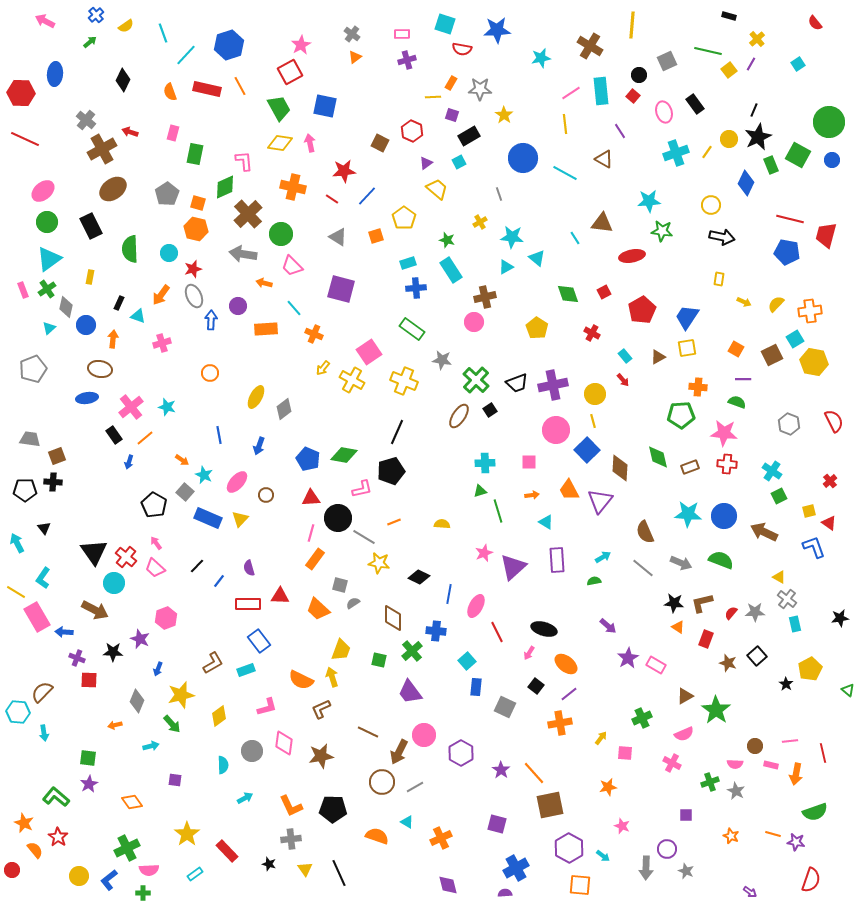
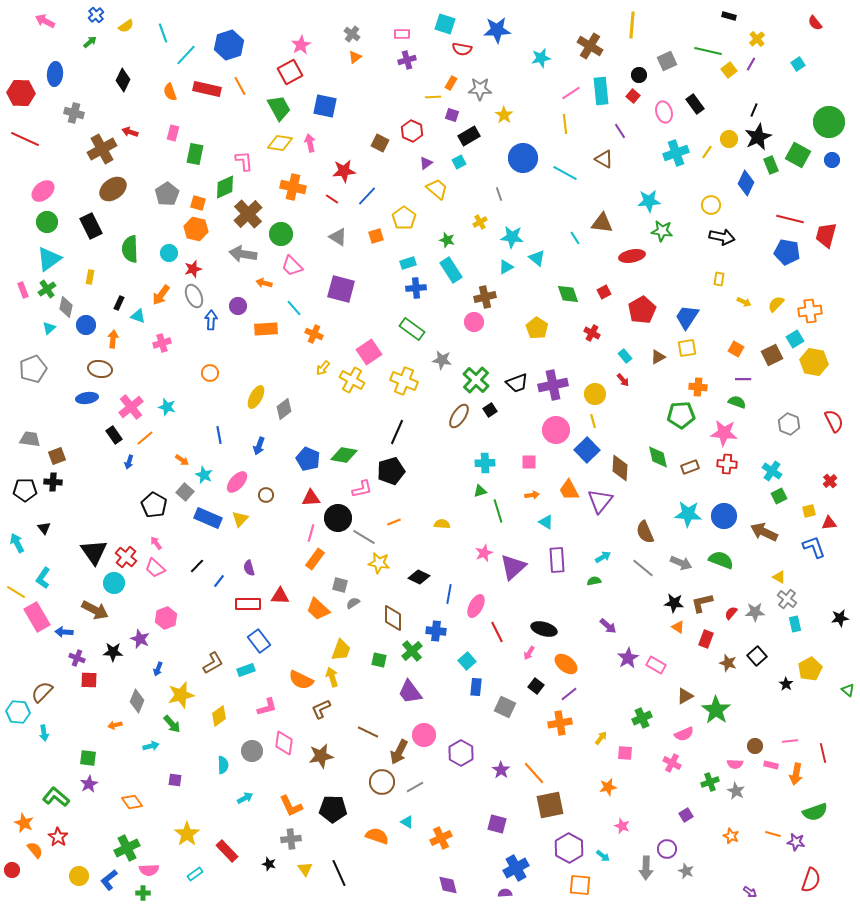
gray cross at (86, 120): moved 12 px left, 7 px up; rotated 24 degrees counterclockwise
red triangle at (829, 523): rotated 42 degrees counterclockwise
purple square at (686, 815): rotated 32 degrees counterclockwise
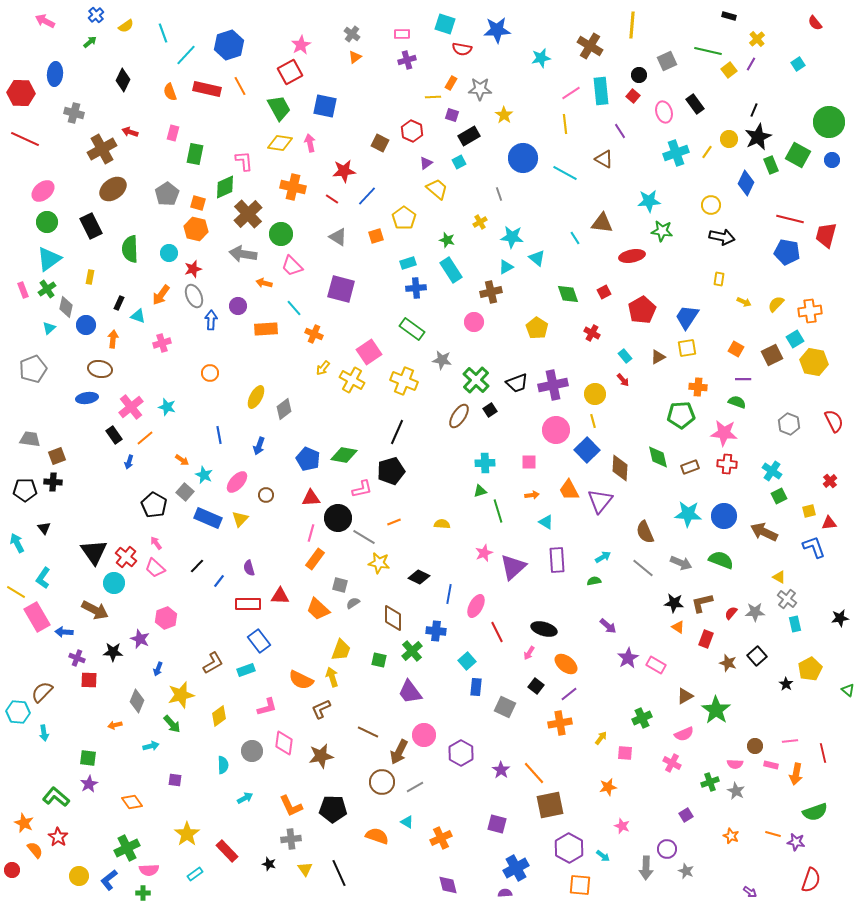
brown cross at (485, 297): moved 6 px right, 5 px up
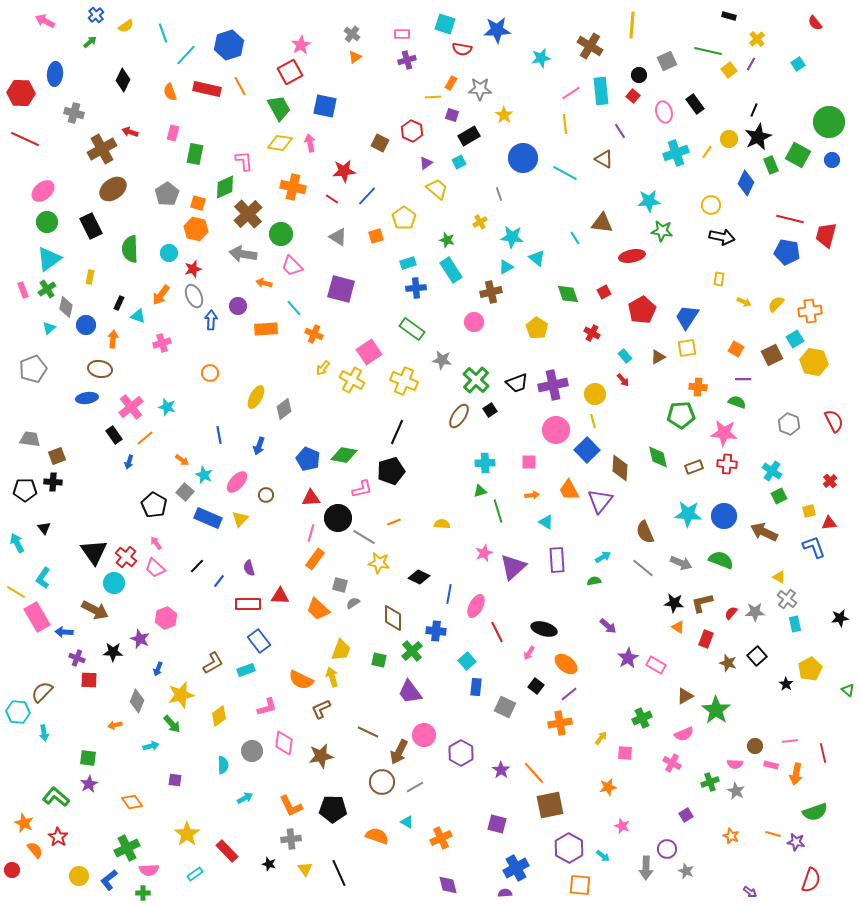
brown rectangle at (690, 467): moved 4 px right
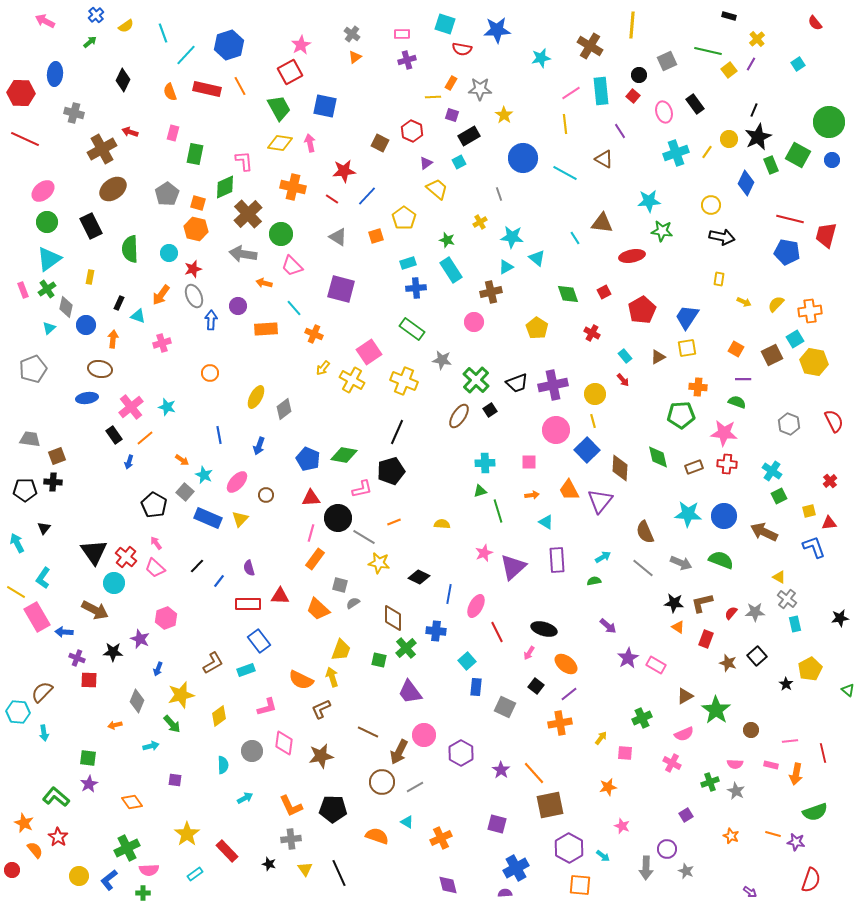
black triangle at (44, 528): rotated 16 degrees clockwise
green cross at (412, 651): moved 6 px left, 3 px up
brown circle at (755, 746): moved 4 px left, 16 px up
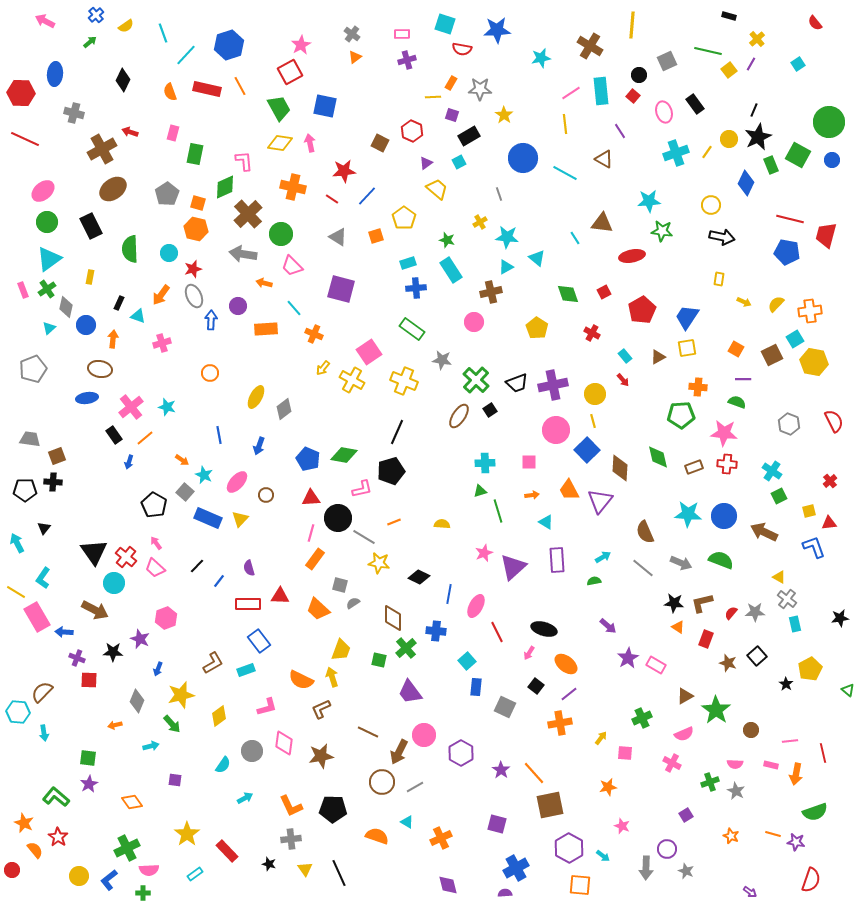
cyan star at (512, 237): moved 5 px left
cyan semicircle at (223, 765): rotated 36 degrees clockwise
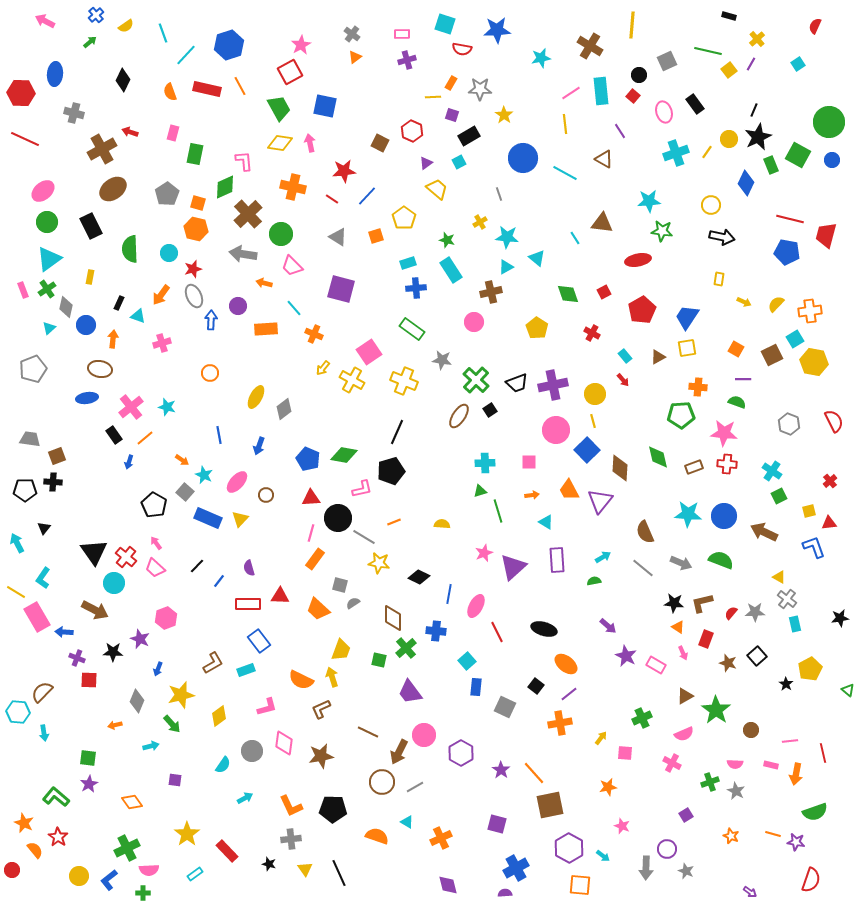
red semicircle at (815, 23): moved 3 px down; rotated 63 degrees clockwise
red ellipse at (632, 256): moved 6 px right, 4 px down
pink arrow at (529, 653): moved 154 px right; rotated 56 degrees counterclockwise
purple star at (628, 658): moved 2 px left, 2 px up; rotated 15 degrees counterclockwise
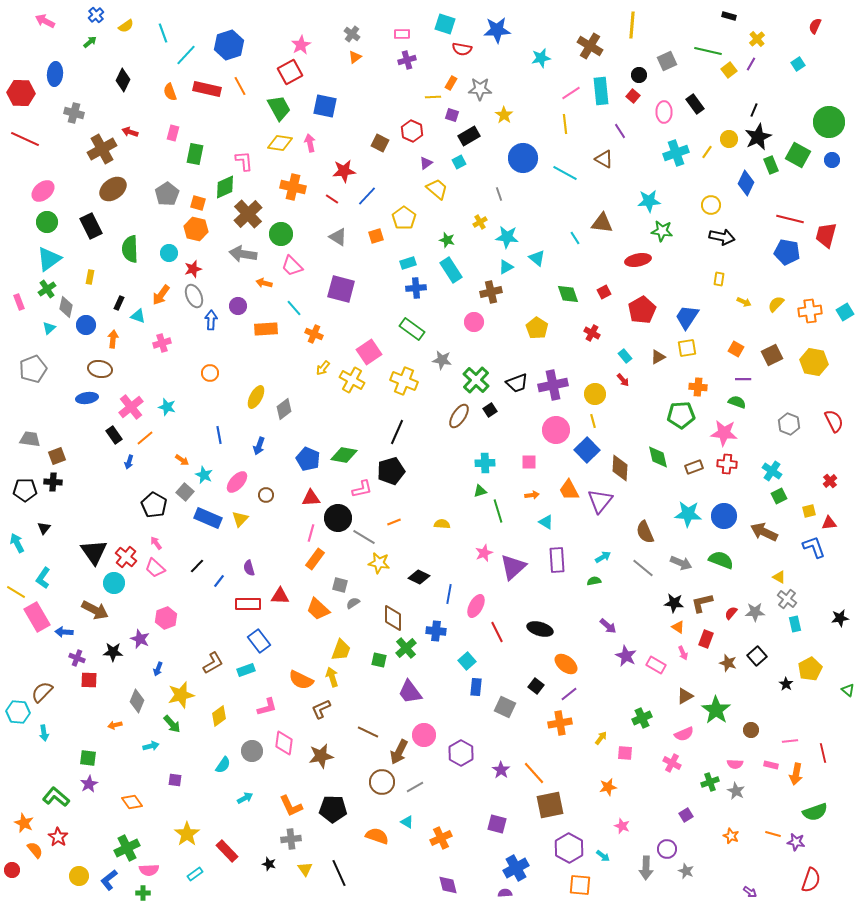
pink ellipse at (664, 112): rotated 15 degrees clockwise
pink rectangle at (23, 290): moved 4 px left, 12 px down
cyan square at (795, 339): moved 50 px right, 27 px up
black ellipse at (544, 629): moved 4 px left
